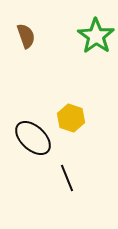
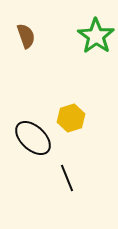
yellow hexagon: rotated 24 degrees clockwise
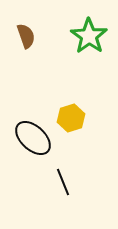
green star: moved 7 px left
black line: moved 4 px left, 4 px down
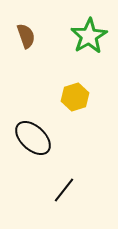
green star: rotated 6 degrees clockwise
yellow hexagon: moved 4 px right, 21 px up
black line: moved 1 px right, 8 px down; rotated 60 degrees clockwise
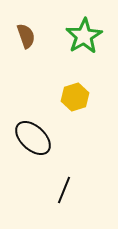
green star: moved 5 px left
black line: rotated 16 degrees counterclockwise
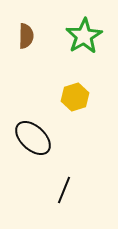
brown semicircle: rotated 20 degrees clockwise
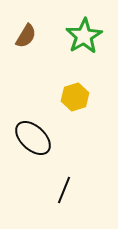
brown semicircle: rotated 30 degrees clockwise
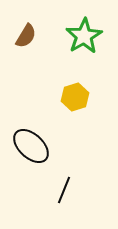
black ellipse: moved 2 px left, 8 px down
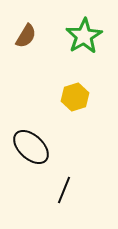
black ellipse: moved 1 px down
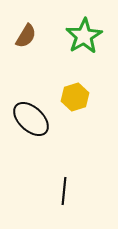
black ellipse: moved 28 px up
black line: moved 1 px down; rotated 16 degrees counterclockwise
